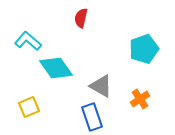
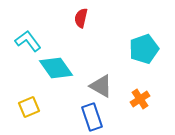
cyan L-shape: rotated 12 degrees clockwise
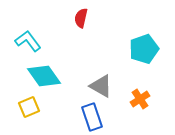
cyan diamond: moved 12 px left, 8 px down
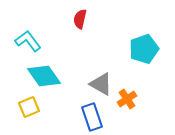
red semicircle: moved 1 px left, 1 px down
gray triangle: moved 2 px up
orange cross: moved 13 px left
